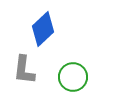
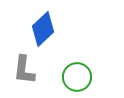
green circle: moved 4 px right
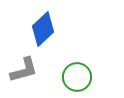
gray L-shape: rotated 112 degrees counterclockwise
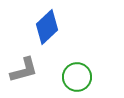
blue diamond: moved 4 px right, 2 px up
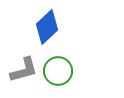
green circle: moved 19 px left, 6 px up
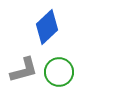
green circle: moved 1 px right, 1 px down
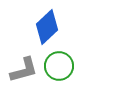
green circle: moved 6 px up
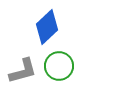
gray L-shape: moved 1 px left, 1 px down
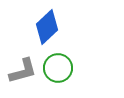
green circle: moved 1 px left, 2 px down
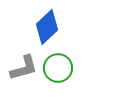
gray L-shape: moved 1 px right, 3 px up
